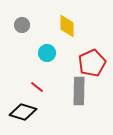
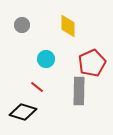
yellow diamond: moved 1 px right
cyan circle: moved 1 px left, 6 px down
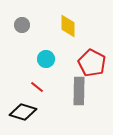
red pentagon: rotated 20 degrees counterclockwise
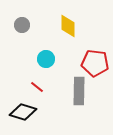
red pentagon: moved 3 px right; rotated 20 degrees counterclockwise
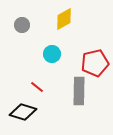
yellow diamond: moved 4 px left, 7 px up; rotated 60 degrees clockwise
cyan circle: moved 6 px right, 5 px up
red pentagon: rotated 20 degrees counterclockwise
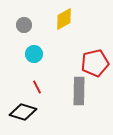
gray circle: moved 2 px right
cyan circle: moved 18 px left
red line: rotated 24 degrees clockwise
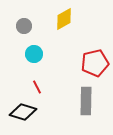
gray circle: moved 1 px down
gray rectangle: moved 7 px right, 10 px down
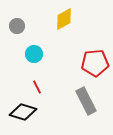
gray circle: moved 7 px left
red pentagon: rotated 8 degrees clockwise
gray rectangle: rotated 28 degrees counterclockwise
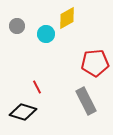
yellow diamond: moved 3 px right, 1 px up
cyan circle: moved 12 px right, 20 px up
